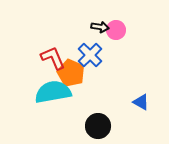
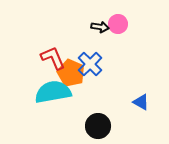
pink circle: moved 2 px right, 6 px up
blue cross: moved 9 px down
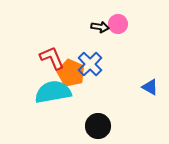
red L-shape: moved 1 px left
blue triangle: moved 9 px right, 15 px up
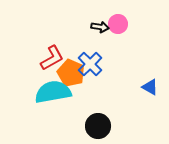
red L-shape: rotated 84 degrees clockwise
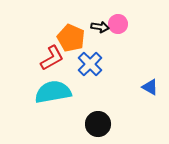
orange pentagon: moved 35 px up
black circle: moved 2 px up
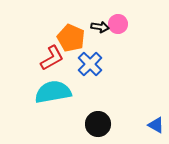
blue triangle: moved 6 px right, 38 px down
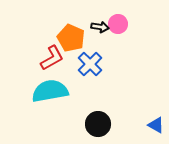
cyan semicircle: moved 3 px left, 1 px up
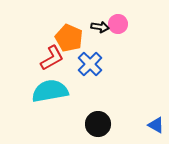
orange pentagon: moved 2 px left
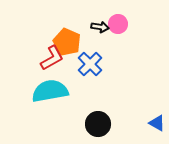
orange pentagon: moved 2 px left, 4 px down
blue triangle: moved 1 px right, 2 px up
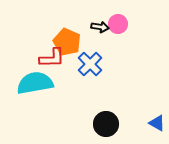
red L-shape: rotated 28 degrees clockwise
cyan semicircle: moved 15 px left, 8 px up
black circle: moved 8 px right
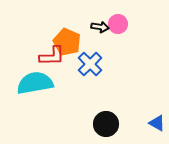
red L-shape: moved 2 px up
